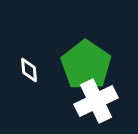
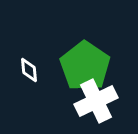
green pentagon: moved 1 px left, 1 px down
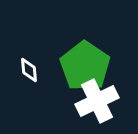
white cross: moved 1 px right
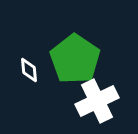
green pentagon: moved 10 px left, 7 px up
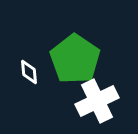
white diamond: moved 2 px down
